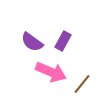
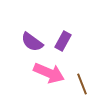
pink arrow: moved 2 px left, 1 px down
brown line: rotated 60 degrees counterclockwise
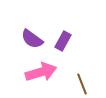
purple semicircle: moved 3 px up
pink arrow: moved 8 px left, 1 px up; rotated 40 degrees counterclockwise
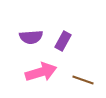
purple semicircle: moved 1 px left, 2 px up; rotated 40 degrees counterclockwise
brown line: moved 1 px right, 4 px up; rotated 50 degrees counterclockwise
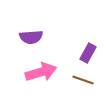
purple rectangle: moved 25 px right, 12 px down
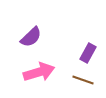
purple semicircle: rotated 40 degrees counterclockwise
pink arrow: moved 2 px left
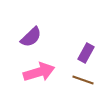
purple rectangle: moved 2 px left
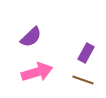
pink arrow: moved 2 px left
